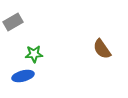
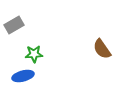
gray rectangle: moved 1 px right, 3 px down
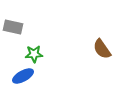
gray rectangle: moved 1 px left, 2 px down; rotated 42 degrees clockwise
blue ellipse: rotated 15 degrees counterclockwise
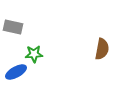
brown semicircle: rotated 135 degrees counterclockwise
blue ellipse: moved 7 px left, 4 px up
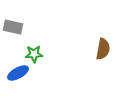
brown semicircle: moved 1 px right
blue ellipse: moved 2 px right, 1 px down
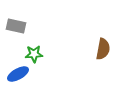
gray rectangle: moved 3 px right, 1 px up
blue ellipse: moved 1 px down
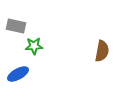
brown semicircle: moved 1 px left, 2 px down
green star: moved 8 px up
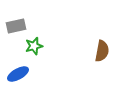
gray rectangle: rotated 24 degrees counterclockwise
green star: rotated 12 degrees counterclockwise
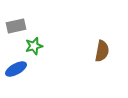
blue ellipse: moved 2 px left, 5 px up
